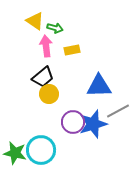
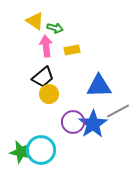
blue star: rotated 16 degrees counterclockwise
green star: moved 6 px right, 1 px up
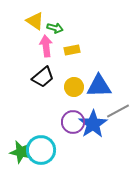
yellow circle: moved 25 px right, 7 px up
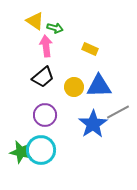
yellow rectangle: moved 18 px right, 1 px up; rotated 35 degrees clockwise
gray line: moved 1 px down
purple circle: moved 28 px left, 7 px up
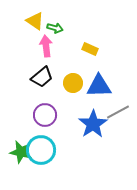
black trapezoid: moved 1 px left
yellow circle: moved 1 px left, 4 px up
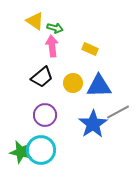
pink arrow: moved 6 px right
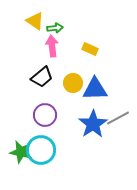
green arrow: rotated 21 degrees counterclockwise
blue triangle: moved 4 px left, 3 px down
gray line: moved 6 px down
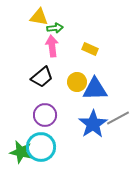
yellow triangle: moved 4 px right, 4 px up; rotated 24 degrees counterclockwise
yellow circle: moved 4 px right, 1 px up
cyan circle: moved 3 px up
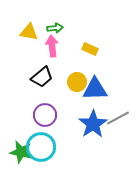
yellow triangle: moved 10 px left, 15 px down
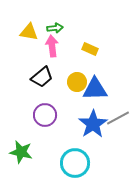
cyan circle: moved 34 px right, 16 px down
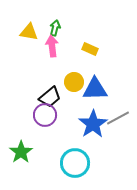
green arrow: rotated 70 degrees counterclockwise
black trapezoid: moved 8 px right, 20 px down
yellow circle: moved 3 px left
green star: rotated 25 degrees clockwise
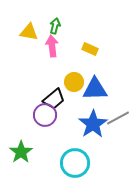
green arrow: moved 2 px up
black trapezoid: moved 4 px right, 2 px down
